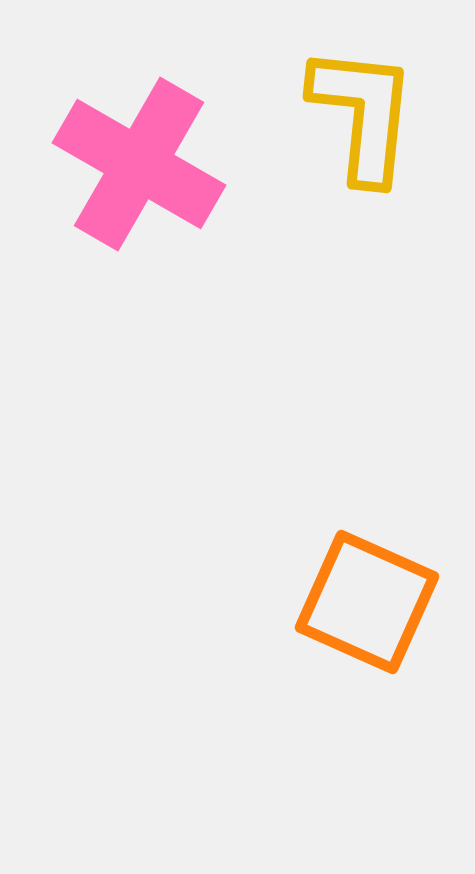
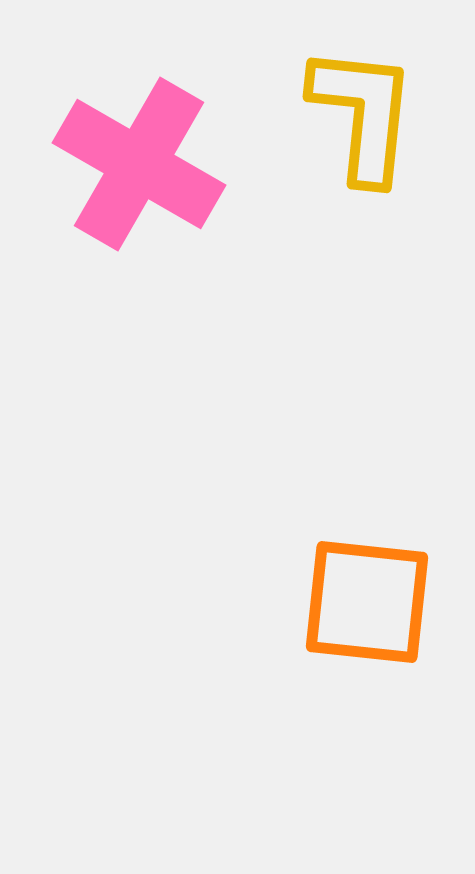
orange square: rotated 18 degrees counterclockwise
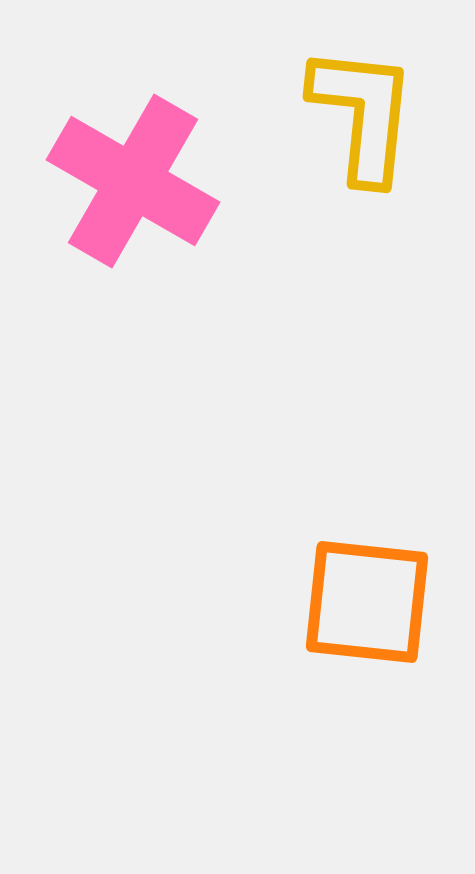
pink cross: moved 6 px left, 17 px down
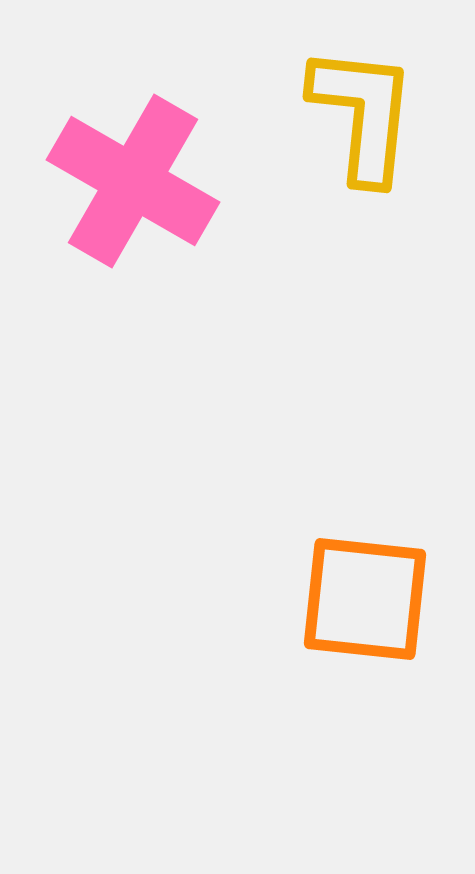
orange square: moved 2 px left, 3 px up
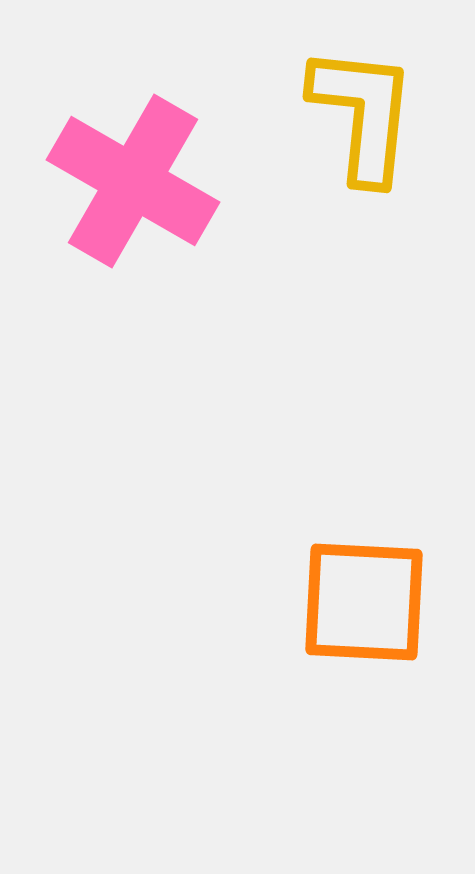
orange square: moved 1 px left, 3 px down; rotated 3 degrees counterclockwise
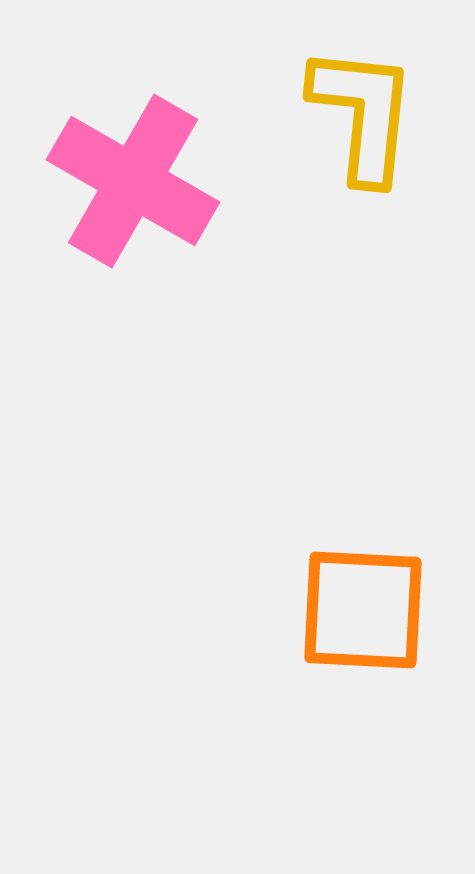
orange square: moved 1 px left, 8 px down
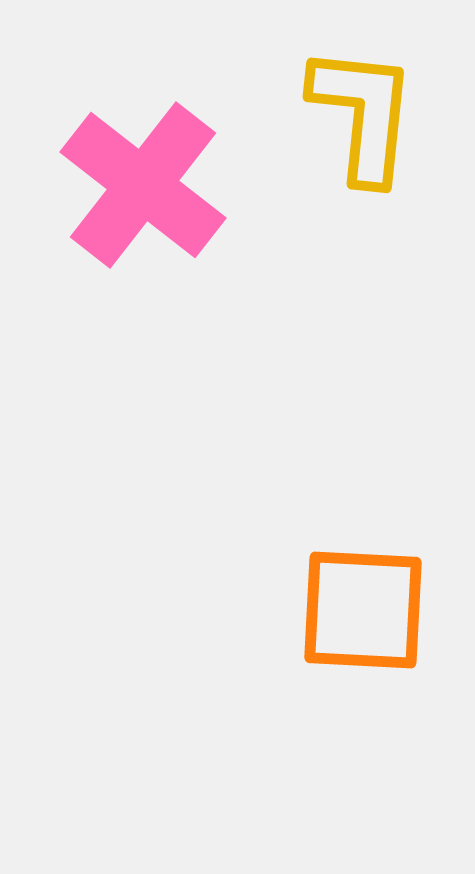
pink cross: moved 10 px right, 4 px down; rotated 8 degrees clockwise
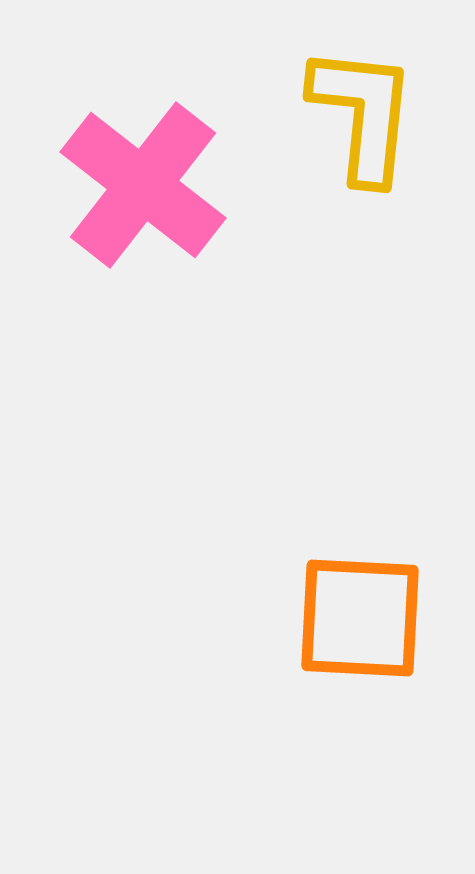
orange square: moved 3 px left, 8 px down
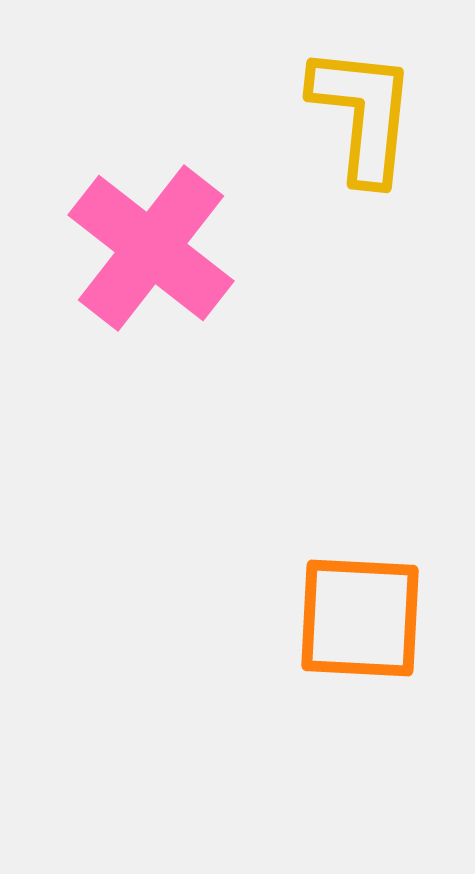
pink cross: moved 8 px right, 63 px down
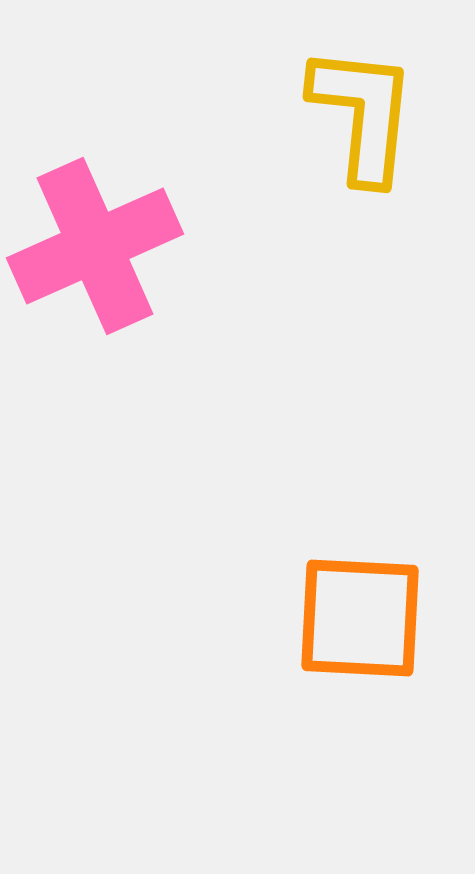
pink cross: moved 56 px left, 2 px up; rotated 28 degrees clockwise
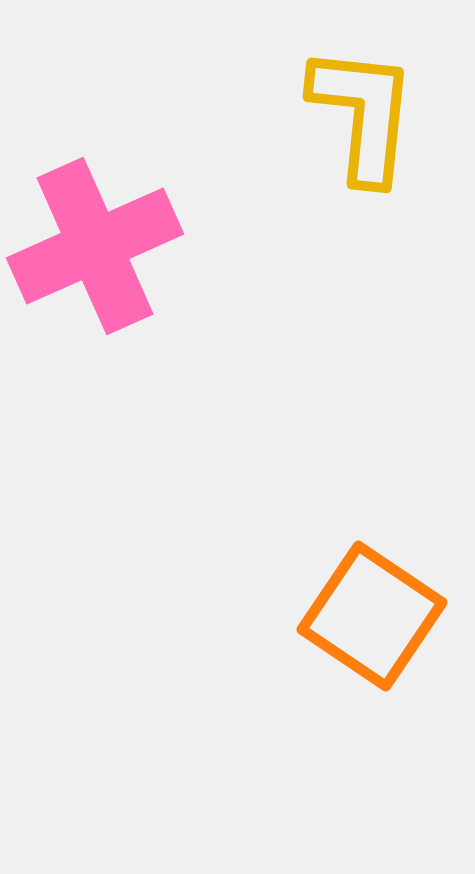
orange square: moved 12 px right, 2 px up; rotated 31 degrees clockwise
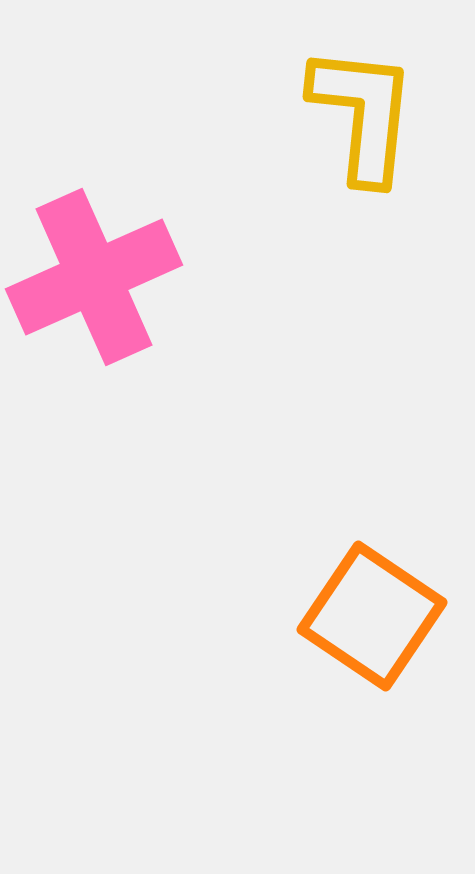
pink cross: moved 1 px left, 31 px down
